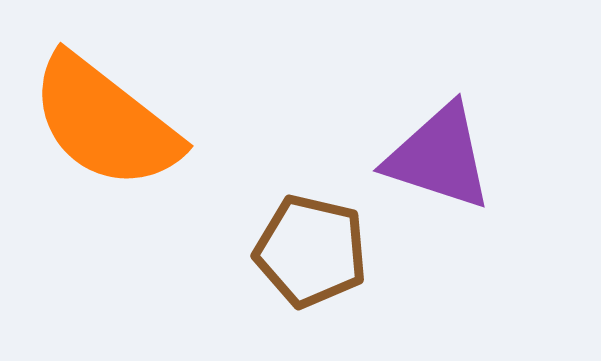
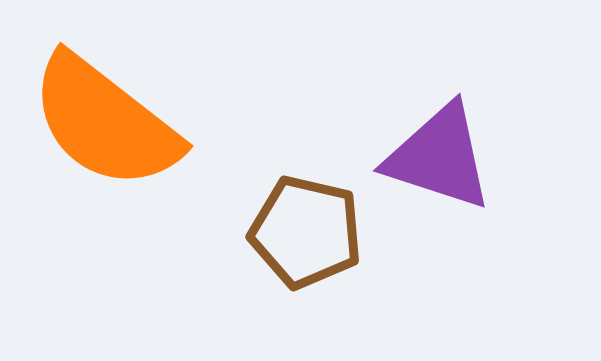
brown pentagon: moved 5 px left, 19 px up
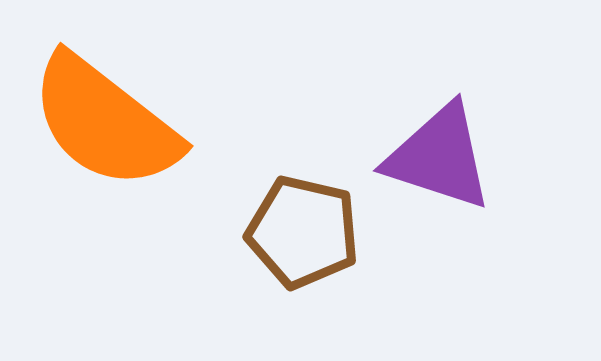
brown pentagon: moved 3 px left
